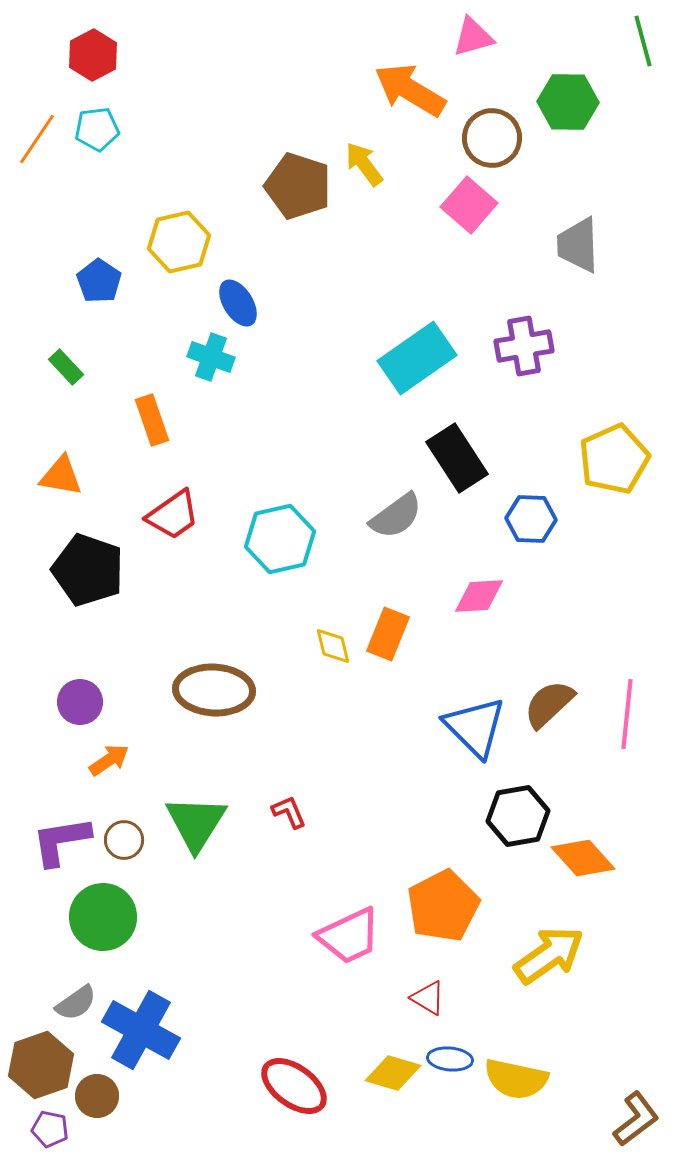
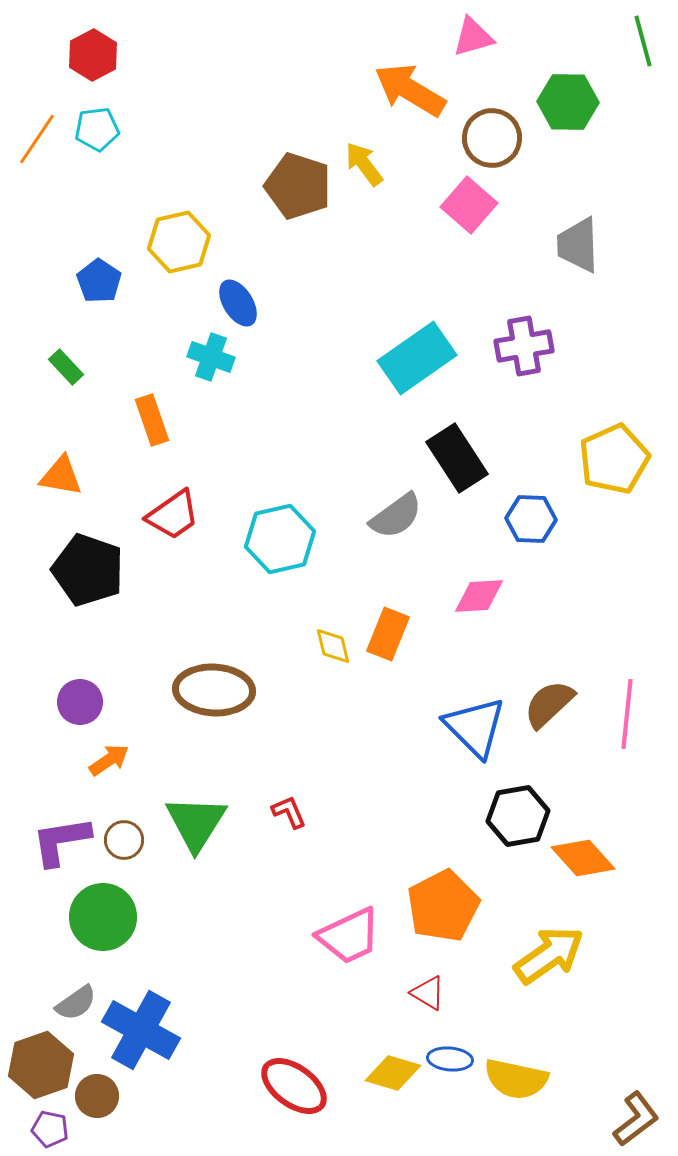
red triangle at (428, 998): moved 5 px up
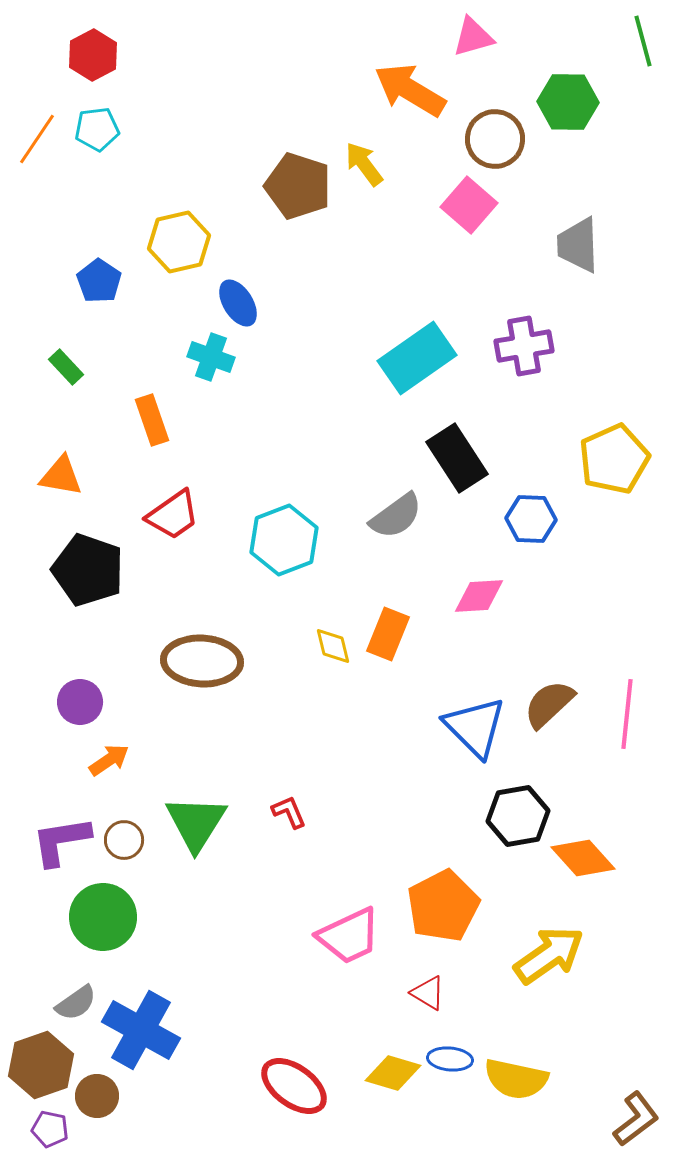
brown circle at (492, 138): moved 3 px right, 1 px down
cyan hexagon at (280, 539): moved 4 px right, 1 px down; rotated 8 degrees counterclockwise
brown ellipse at (214, 690): moved 12 px left, 29 px up
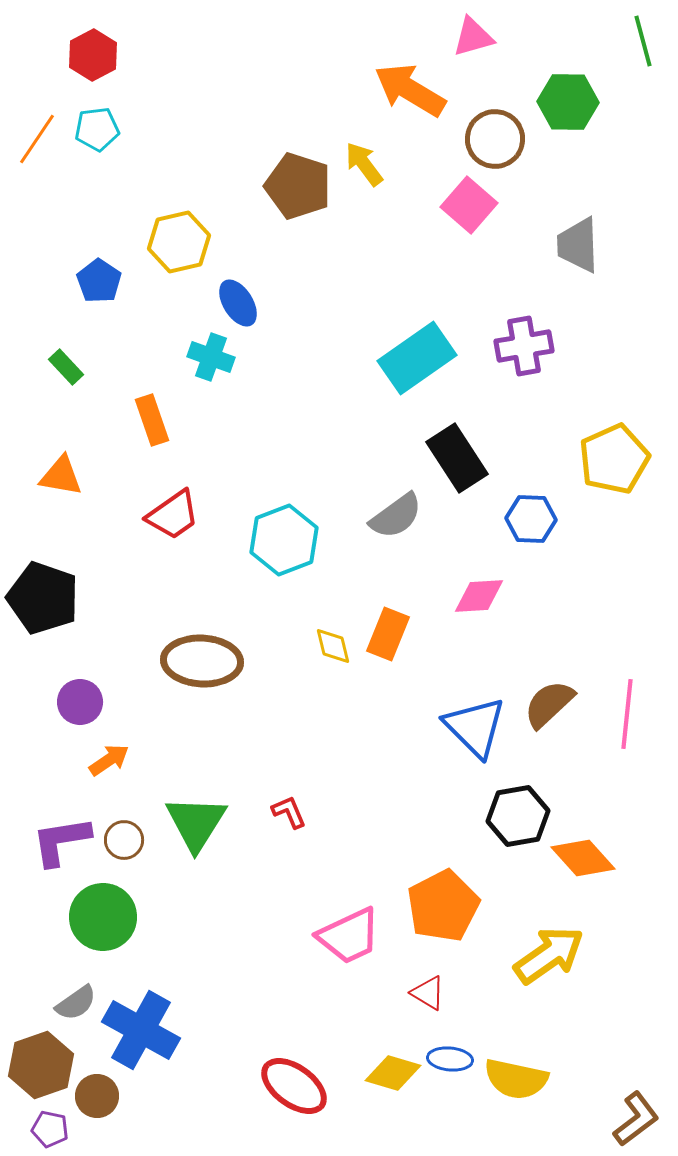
black pentagon at (88, 570): moved 45 px left, 28 px down
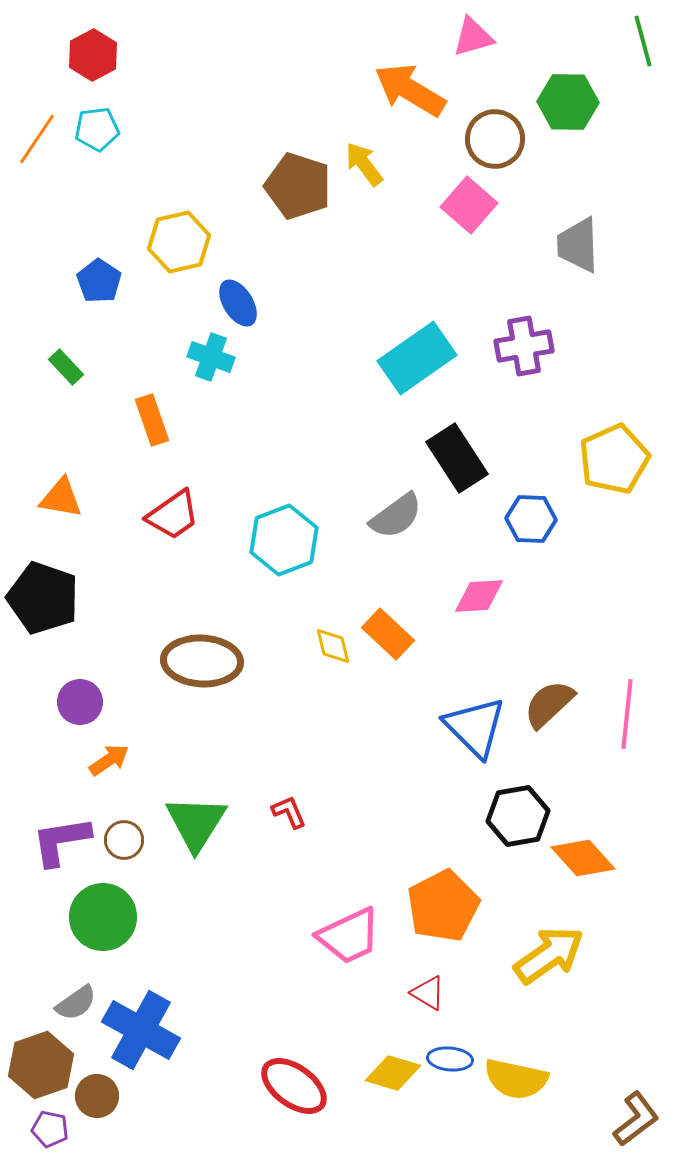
orange triangle at (61, 476): moved 22 px down
orange rectangle at (388, 634): rotated 69 degrees counterclockwise
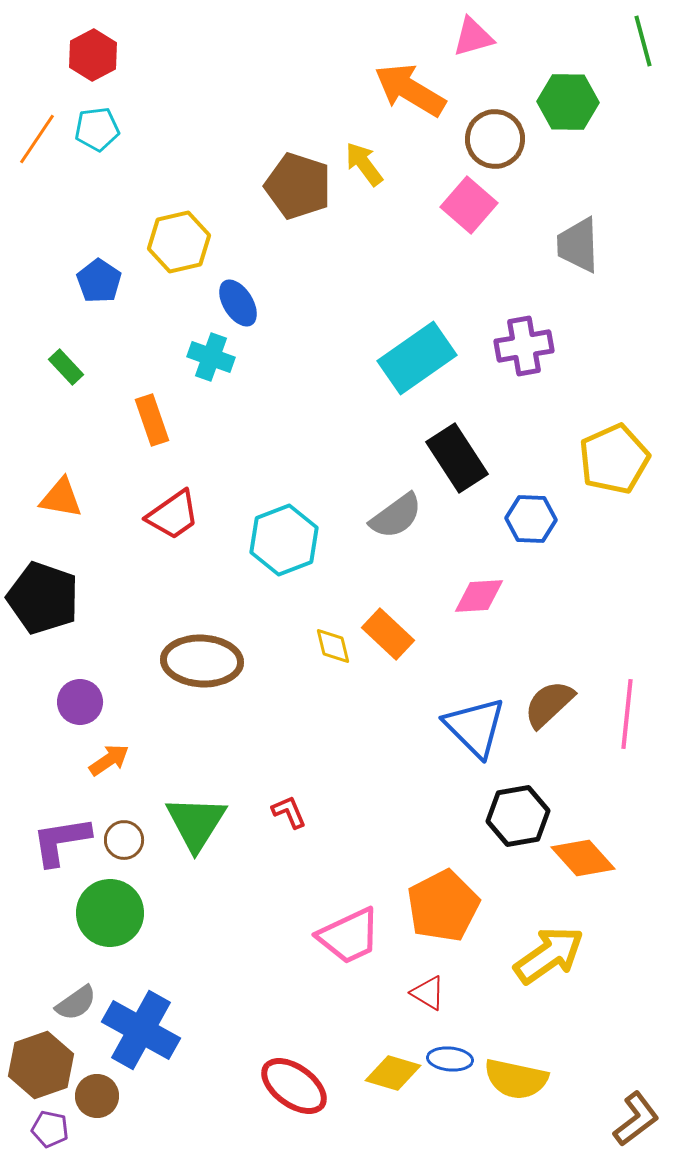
green circle at (103, 917): moved 7 px right, 4 px up
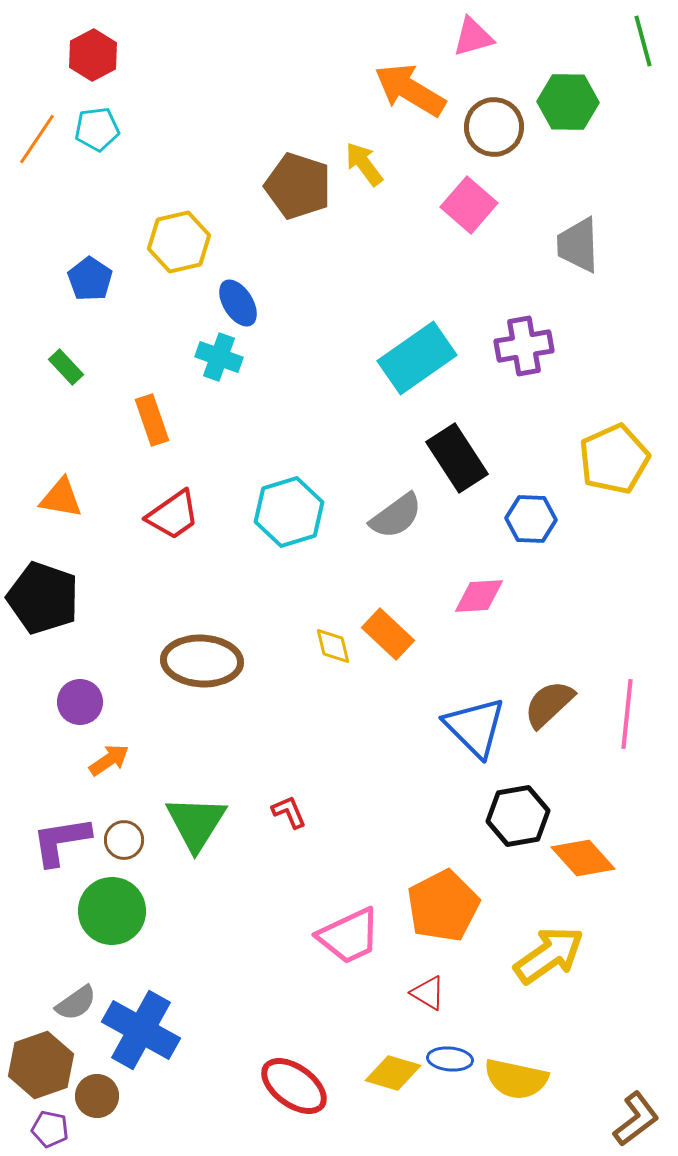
brown circle at (495, 139): moved 1 px left, 12 px up
blue pentagon at (99, 281): moved 9 px left, 2 px up
cyan cross at (211, 357): moved 8 px right
cyan hexagon at (284, 540): moved 5 px right, 28 px up; rotated 4 degrees clockwise
green circle at (110, 913): moved 2 px right, 2 px up
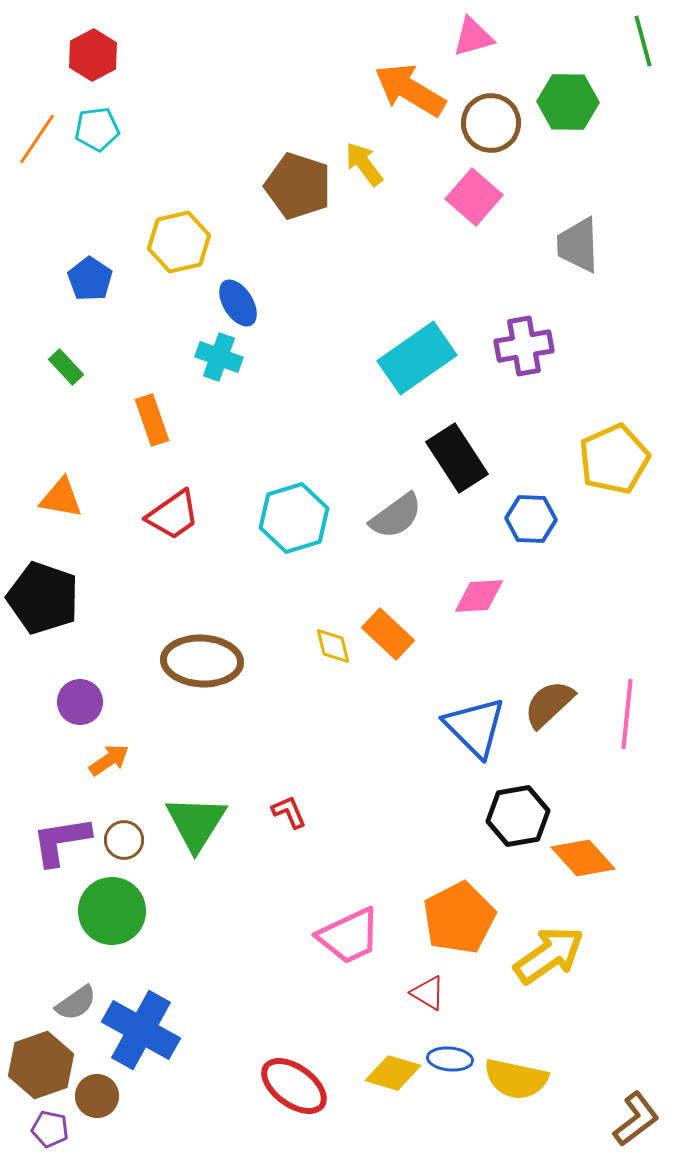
brown circle at (494, 127): moved 3 px left, 4 px up
pink square at (469, 205): moved 5 px right, 8 px up
cyan hexagon at (289, 512): moved 5 px right, 6 px down
orange pentagon at (443, 906): moved 16 px right, 12 px down
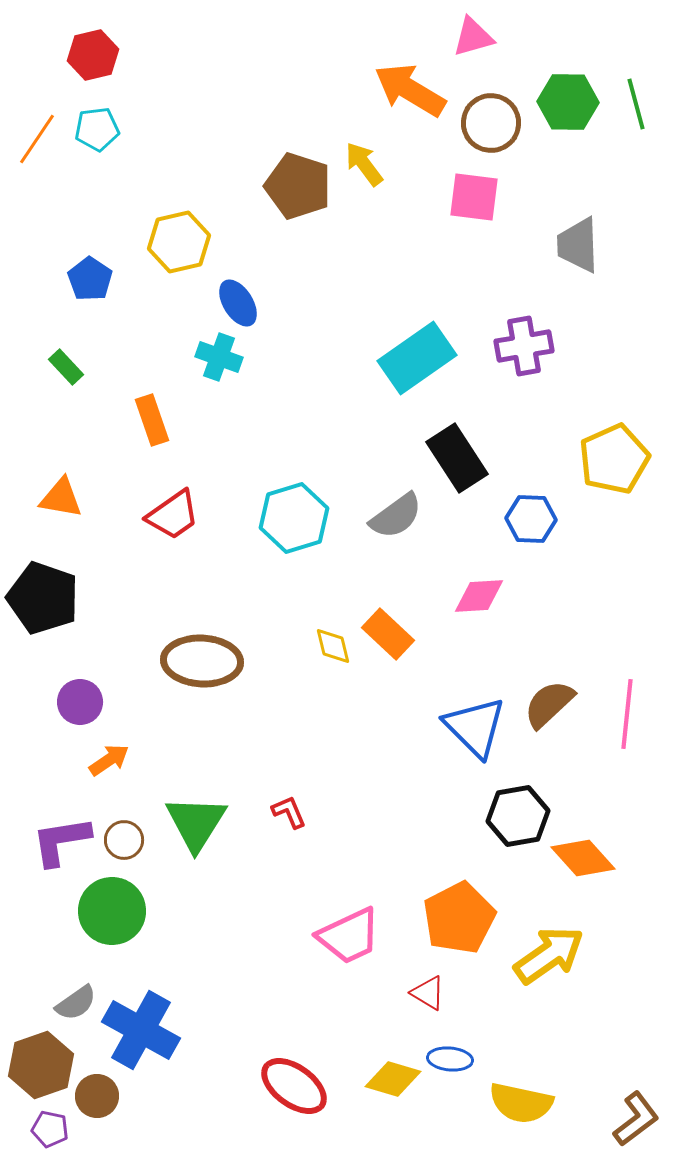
green line at (643, 41): moved 7 px left, 63 px down
red hexagon at (93, 55): rotated 15 degrees clockwise
pink square at (474, 197): rotated 34 degrees counterclockwise
yellow diamond at (393, 1073): moved 6 px down
yellow semicircle at (516, 1079): moved 5 px right, 24 px down
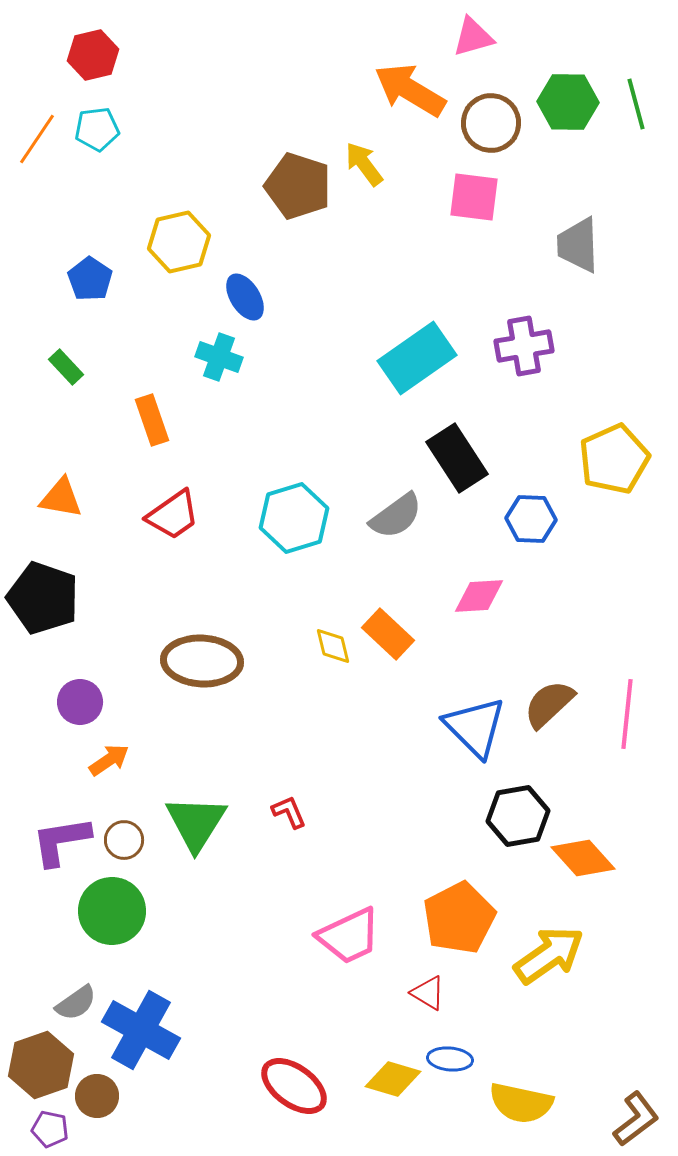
blue ellipse at (238, 303): moved 7 px right, 6 px up
